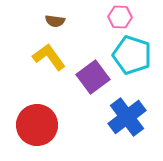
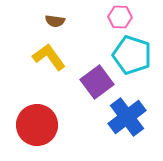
purple square: moved 4 px right, 5 px down
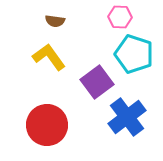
cyan pentagon: moved 2 px right, 1 px up
red circle: moved 10 px right
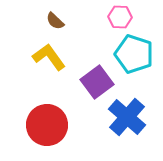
brown semicircle: rotated 36 degrees clockwise
blue cross: rotated 12 degrees counterclockwise
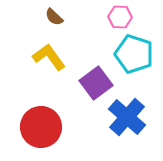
brown semicircle: moved 1 px left, 4 px up
purple square: moved 1 px left, 1 px down
red circle: moved 6 px left, 2 px down
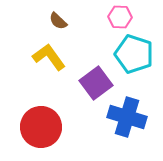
brown semicircle: moved 4 px right, 4 px down
blue cross: rotated 24 degrees counterclockwise
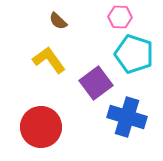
yellow L-shape: moved 3 px down
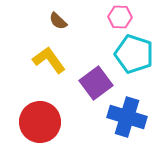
red circle: moved 1 px left, 5 px up
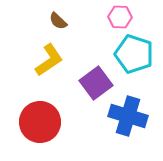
yellow L-shape: rotated 92 degrees clockwise
blue cross: moved 1 px right, 1 px up
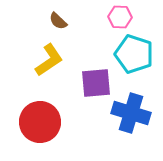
purple square: rotated 32 degrees clockwise
blue cross: moved 3 px right, 3 px up
